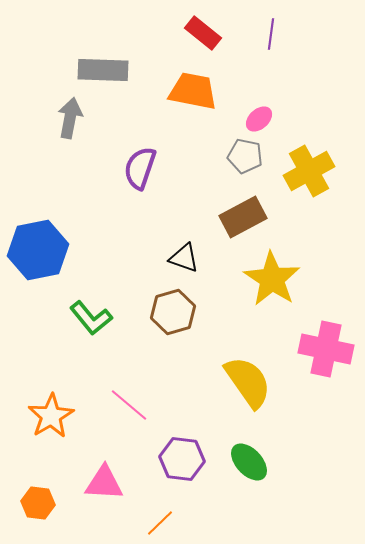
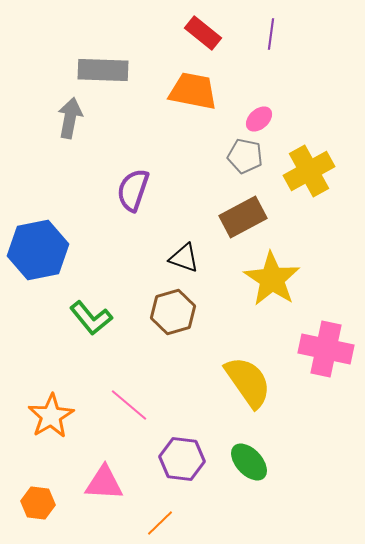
purple semicircle: moved 7 px left, 22 px down
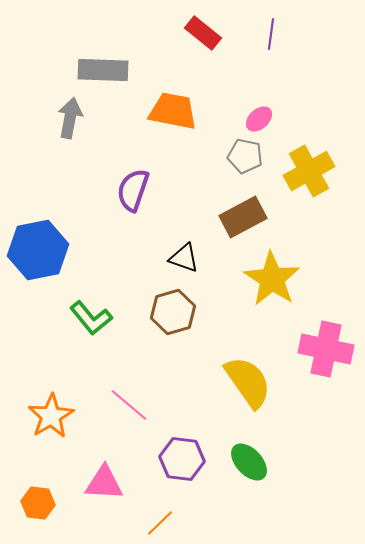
orange trapezoid: moved 20 px left, 20 px down
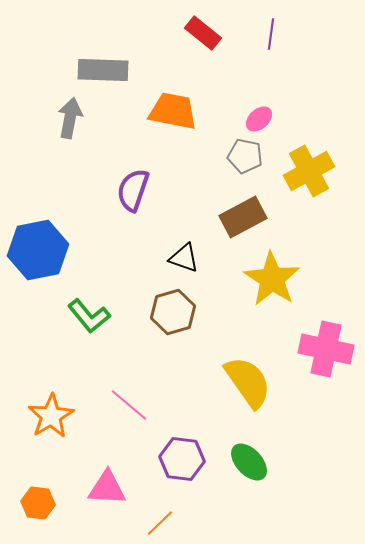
green L-shape: moved 2 px left, 2 px up
pink triangle: moved 3 px right, 5 px down
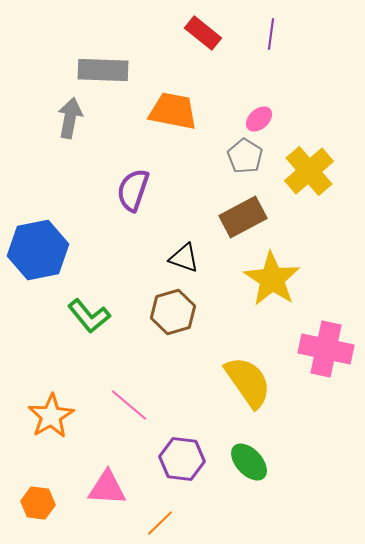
gray pentagon: rotated 20 degrees clockwise
yellow cross: rotated 12 degrees counterclockwise
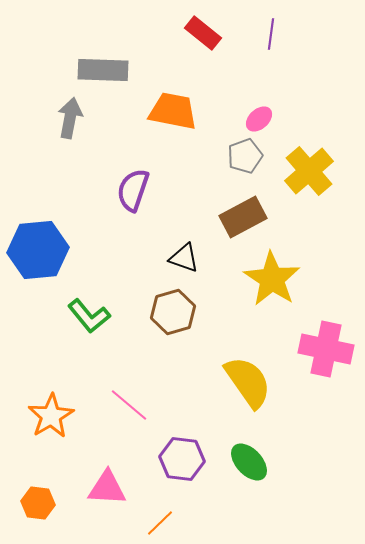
gray pentagon: rotated 20 degrees clockwise
blue hexagon: rotated 6 degrees clockwise
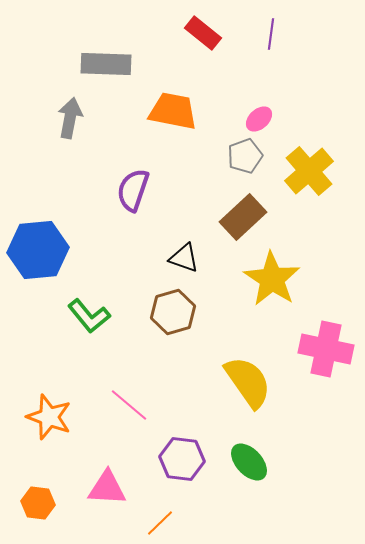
gray rectangle: moved 3 px right, 6 px up
brown rectangle: rotated 15 degrees counterclockwise
orange star: moved 2 px left, 1 px down; rotated 21 degrees counterclockwise
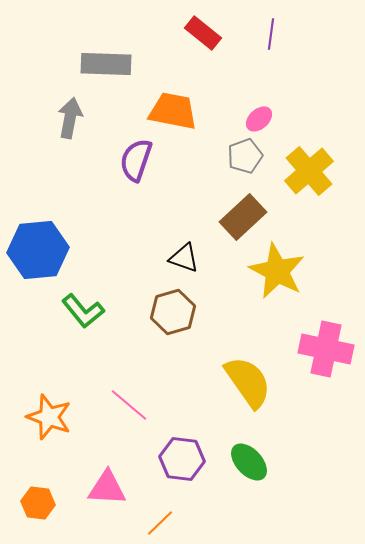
purple semicircle: moved 3 px right, 30 px up
yellow star: moved 5 px right, 8 px up; rotated 6 degrees counterclockwise
green L-shape: moved 6 px left, 5 px up
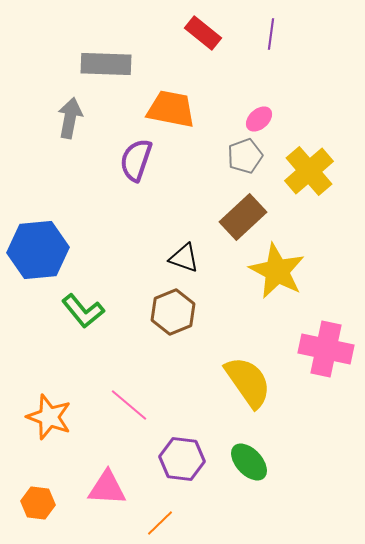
orange trapezoid: moved 2 px left, 2 px up
brown hexagon: rotated 6 degrees counterclockwise
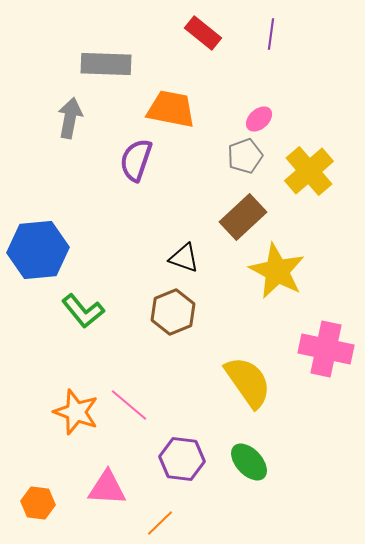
orange star: moved 27 px right, 5 px up
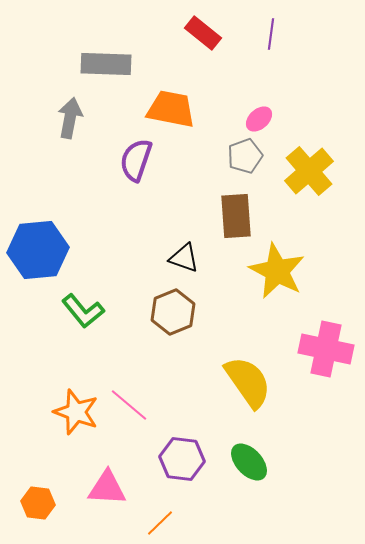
brown rectangle: moved 7 px left, 1 px up; rotated 51 degrees counterclockwise
